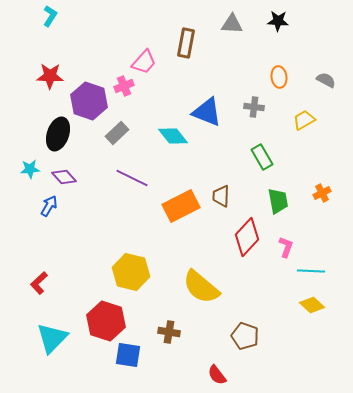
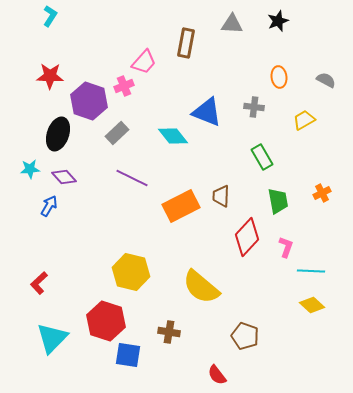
black star: rotated 25 degrees counterclockwise
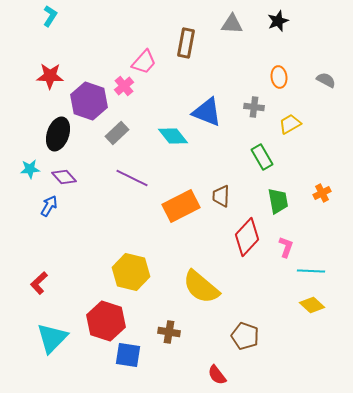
pink cross: rotated 18 degrees counterclockwise
yellow trapezoid: moved 14 px left, 4 px down
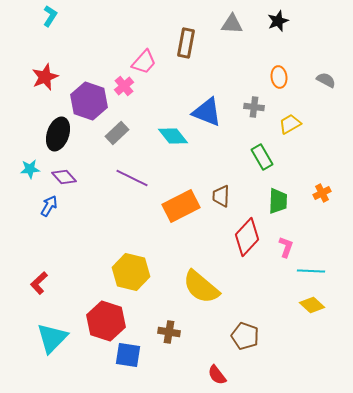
red star: moved 5 px left, 1 px down; rotated 24 degrees counterclockwise
green trapezoid: rotated 12 degrees clockwise
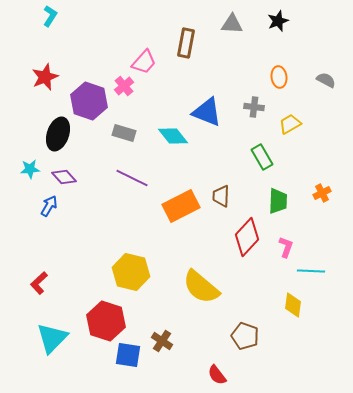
gray rectangle: moved 7 px right; rotated 60 degrees clockwise
yellow diamond: moved 19 px left; rotated 55 degrees clockwise
brown cross: moved 7 px left, 9 px down; rotated 25 degrees clockwise
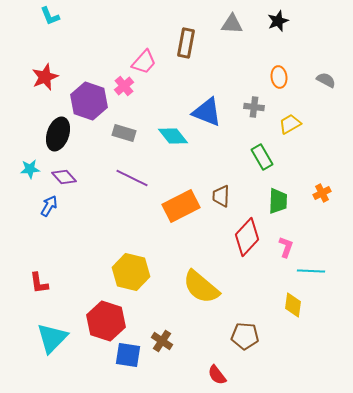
cyan L-shape: rotated 125 degrees clockwise
red L-shape: rotated 55 degrees counterclockwise
brown pentagon: rotated 16 degrees counterclockwise
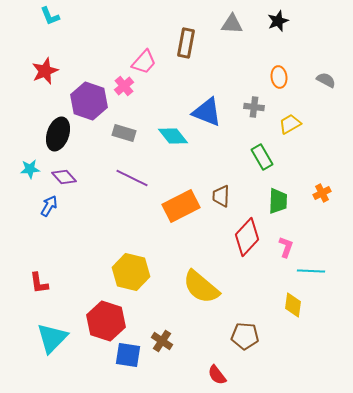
red star: moved 6 px up
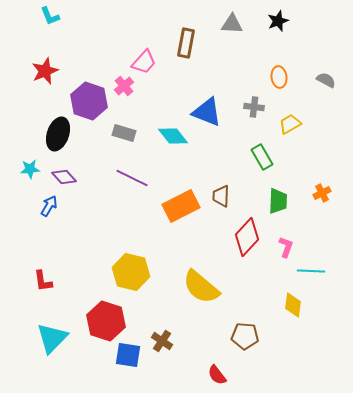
red L-shape: moved 4 px right, 2 px up
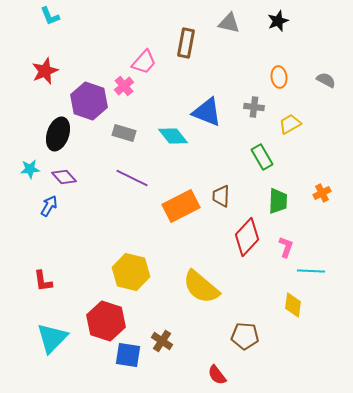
gray triangle: moved 3 px left, 1 px up; rotated 10 degrees clockwise
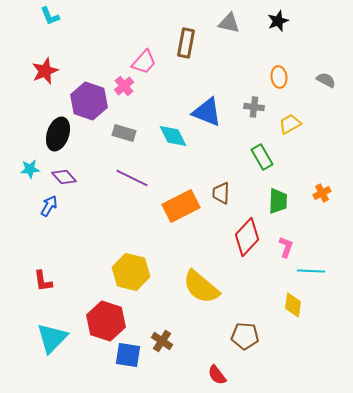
cyan diamond: rotated 12 degrees clockwise
brown trapezoid: moved 3 px up
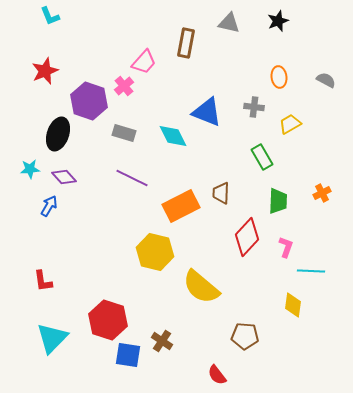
yellow hexagon: moved 24 px right, 20 px up
red hexagon: moved 2 px right, 1 px up
